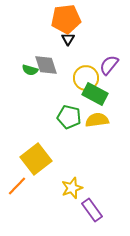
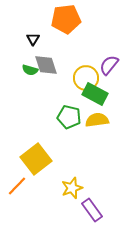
black triangle: moved 35 px left
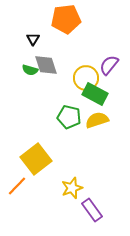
yellow semicircle: rotated 10 degrees counterclockwise
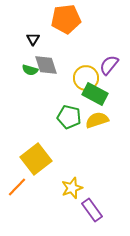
orange line: moved 1 px down
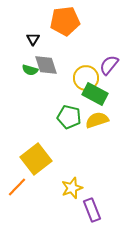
orange pentagon: moved 1 px left, 2 px down
purple rectangle: rotated 15 degrees clockwise
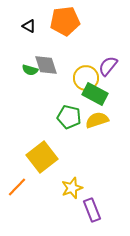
black triangle: moved 4 px left, 13 px up; rotated 32 degrees counterclockwise
purple semicircle: moved 1 px left, 1 px down
yellow square: moved 6 px right, 2 px up
